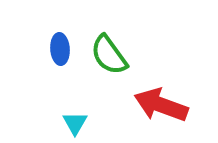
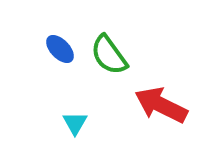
blue ellipse: rotated 40 degrees counterclockwise
red arrow: rotated 6 degrees clockwise
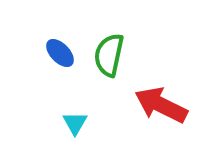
blue ellipse: moved 4 px down
green semicircle: rotated 48 degrees clockwise
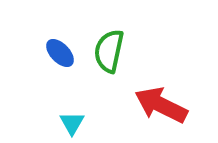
green semicircle: moved 4 px up
cyan triangle: moved 3 px left
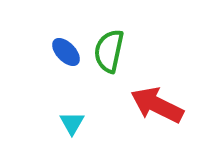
blue ellipse: moved 6 px right, 1 px up
red arrow: moved 4 px left
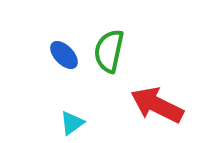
blue ellipse: moved 2 px left, 3 px down
cyan triangle: rotated 24 degrees clockwise
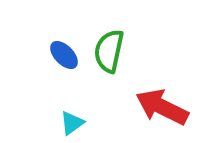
red arrow: moved 5 px right, 2 px down
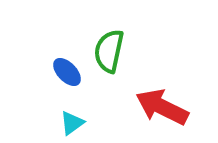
blue ellipse: moved 3 px right, 17 px down
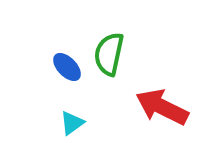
green semicircle: moved 3 px down
blue ellipse: moved 5 px up
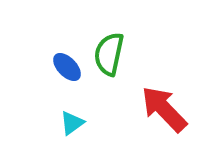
red arrow: moved 2 px right, 2 px down; rotated 20 degrees clockwise
